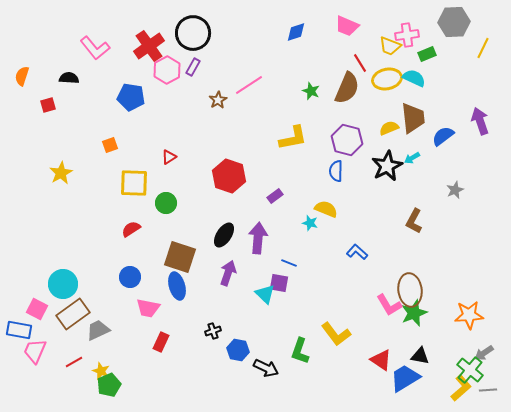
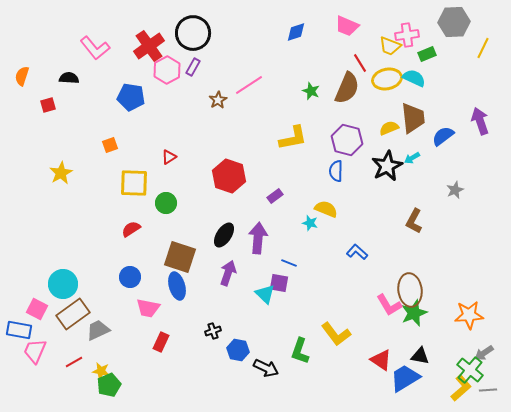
yellow star at (101, 371): rotated 12 degrees counterclockwise
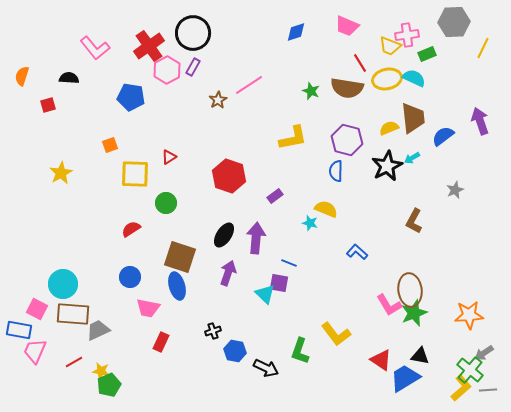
brown semicircle at (347, 88): rotated 76 degrees clockwise
yellow square at (134, 183): moved 1 px right, 9 px up
purple arrow at (258, 238): moved 2 px left
brown rectangle at (73, 314): rotated 40 degrees clockwise
blue hexagon at (238, 350): moved 3 px left, 1 px down
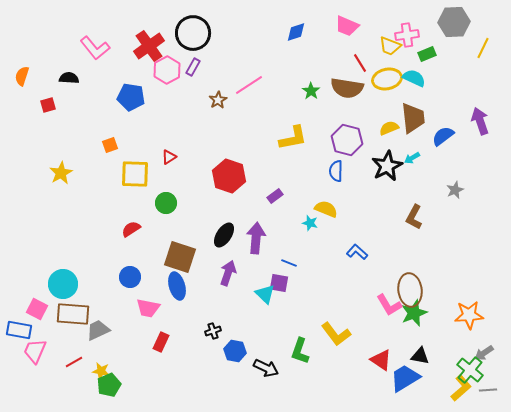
green star at (311, 91): rotated 12 degrees clockwise
brown L-shape at (414, 221): moved 4 px up
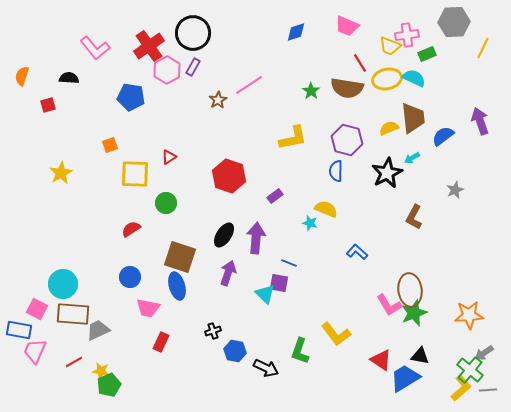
black star at (387, 166): moved 7 px down
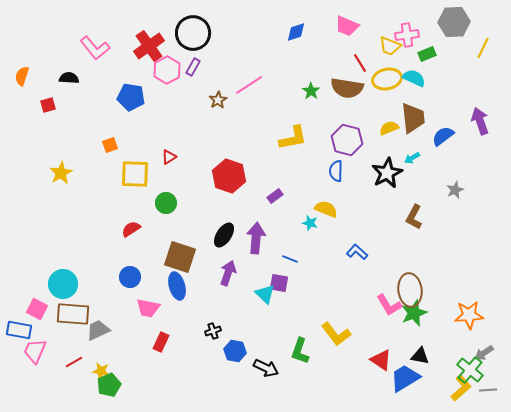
blue line at (289, 263): moved 1 px right, 4 px up
